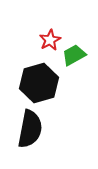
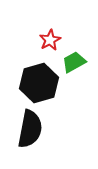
green trapezoid: moved 7 px down
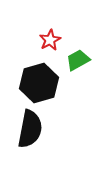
green trapezoid: moved 4 px right, 2 px up
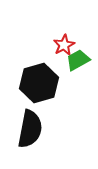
red star: moved 14 px right, 5 px down
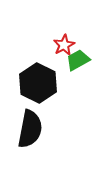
black hexagon: moved 1 px left; rotated 18 degrees counterclockwise
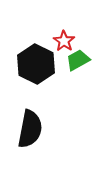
red star: moved 4 px up; rotated 10 degrees counterclockwise
black hexagon: moved 2 px left, 19 px up
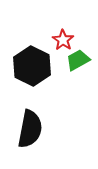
red star: moved 1 px left, 1 px up
black hexagon: moved 4 px left, 2 px down
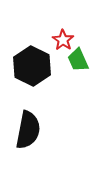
green trapezoid: rotated 85 degrees counterclockwise
black semicircle: moved 2 px left, 1 px down
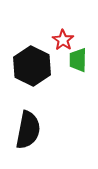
green trapezoid: rotated 25 degrees clockwise
